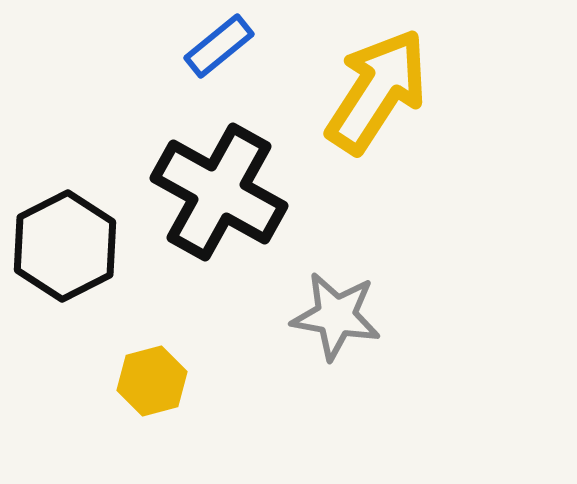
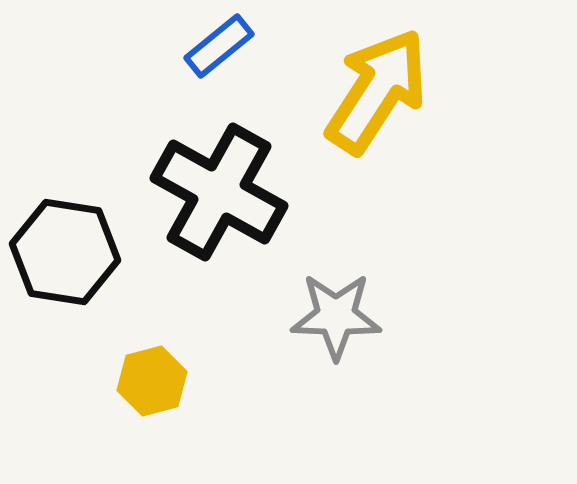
black hexagon: moved 6 px down; rotated 24 degrees counterclockwise
gray star: rotated 8 degrees counterclockwise
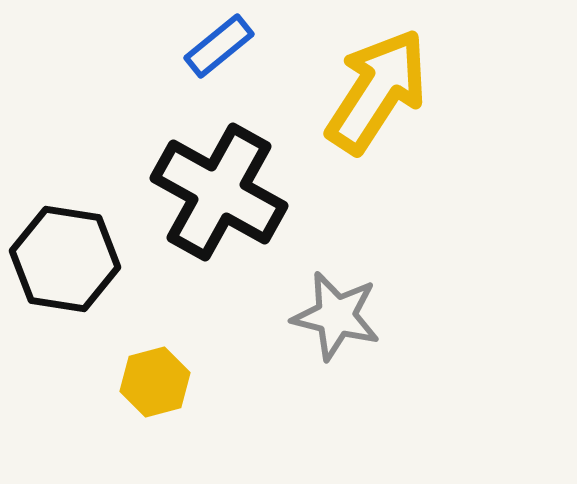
black hexagon: moved 7 px down
gray star: rotated 12 degrees clockwise
yellow hexagon: moved 3 px right, 1 px down
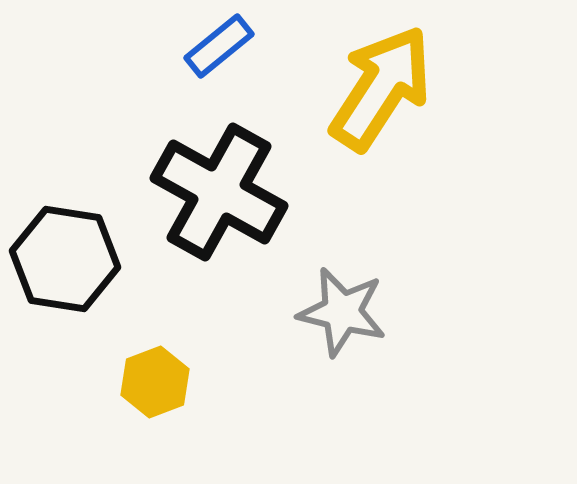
yellow arrow: moved 4 px right, 3 px up
gray star: moved 6 px right, 4 px up
yellow hexagon: rotated 6 degrees counterclockwise
